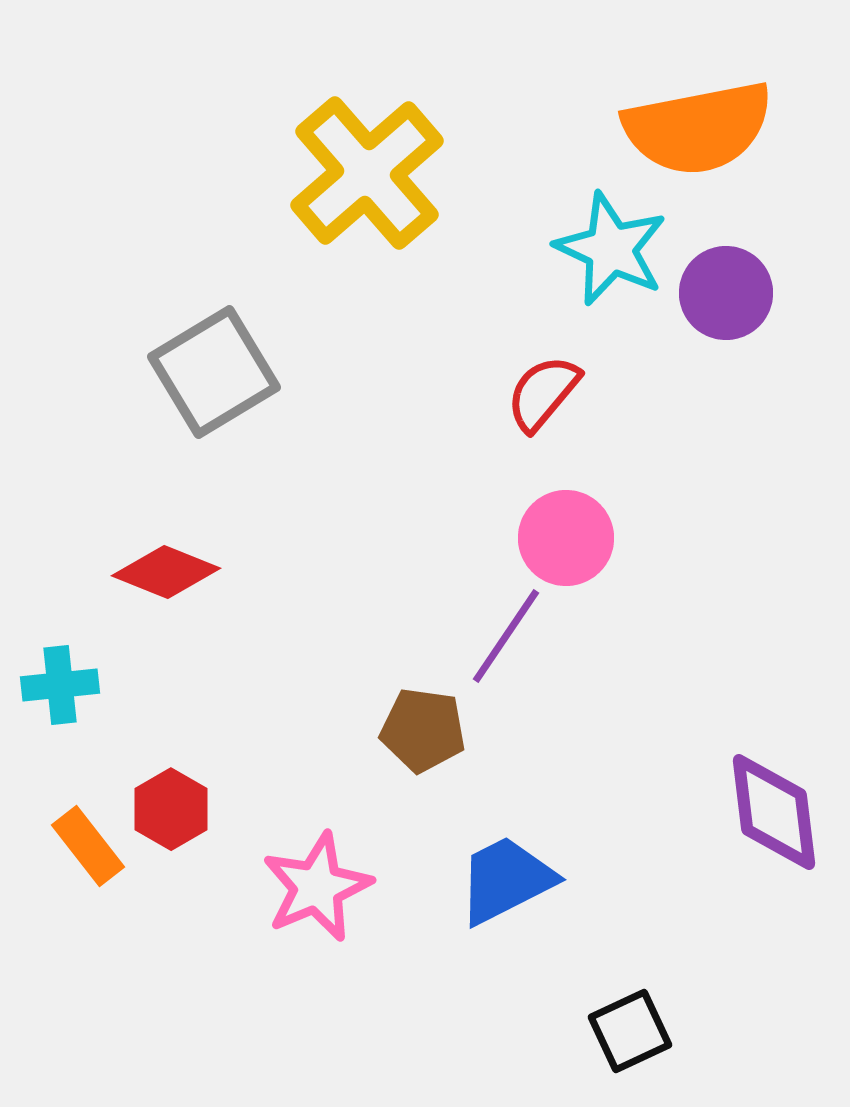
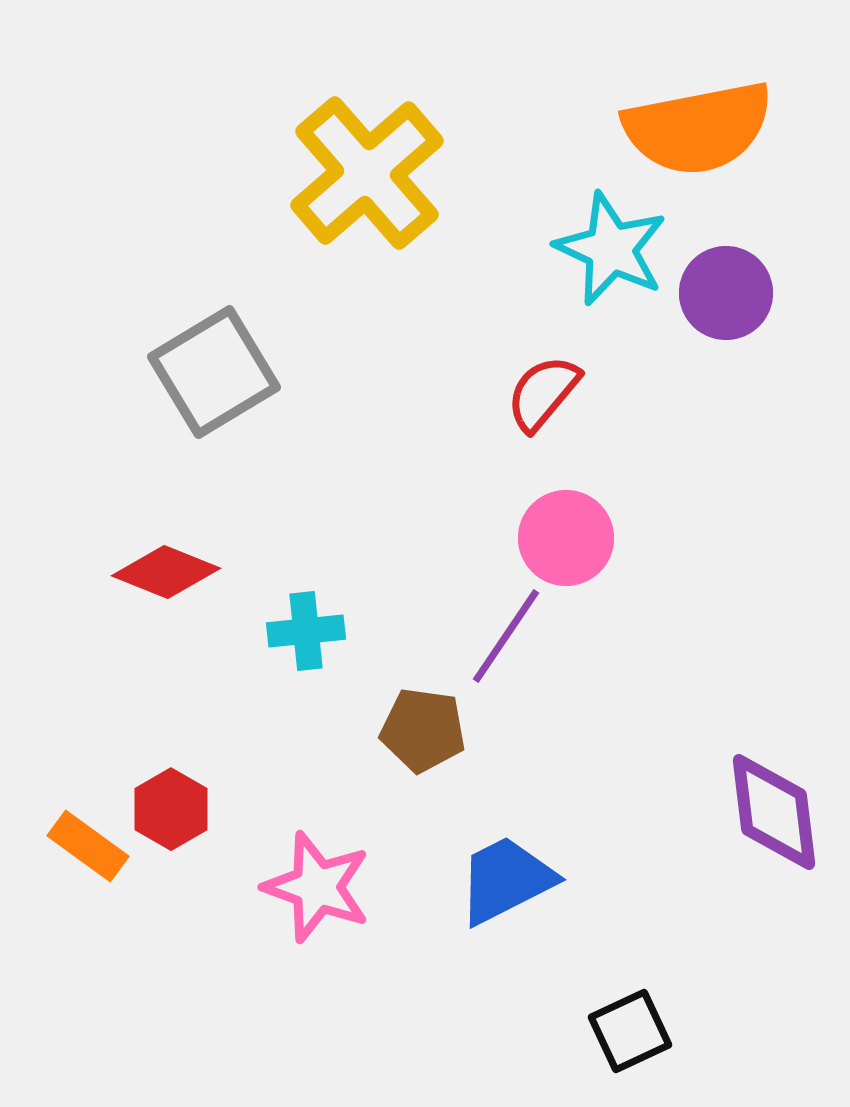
cyan cross: moved 246 px right, 54 px up
orange rectangle: rotated 16 degrees counterclockwise
pink star: rotated 29 degrees counterclockwise
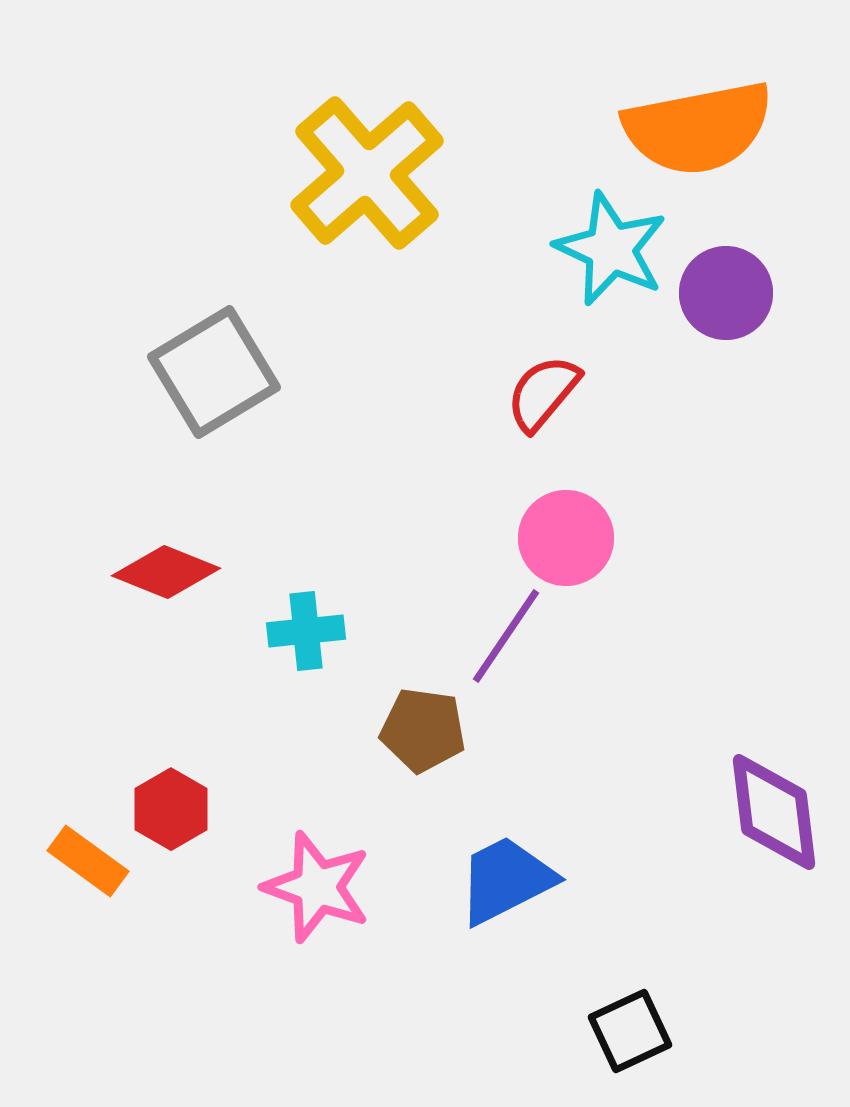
orange rectangle: moved 15 px down
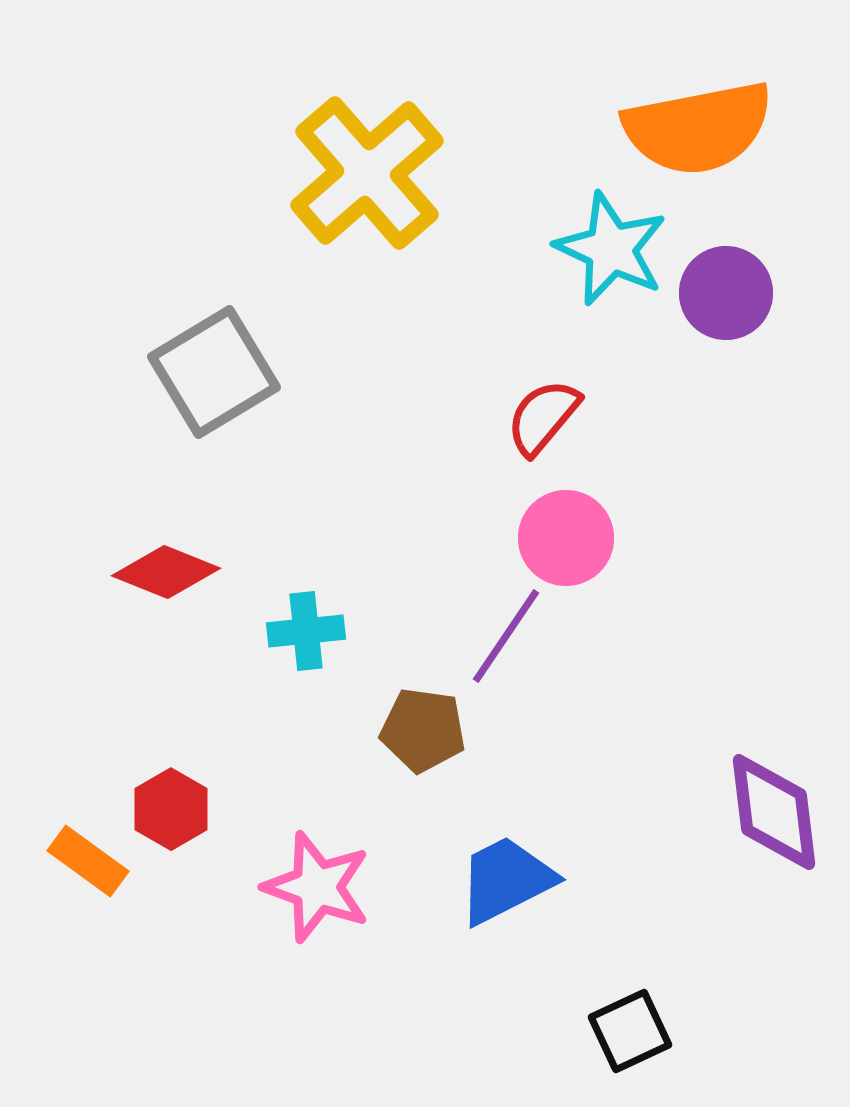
red semicircle: moved 24 px down
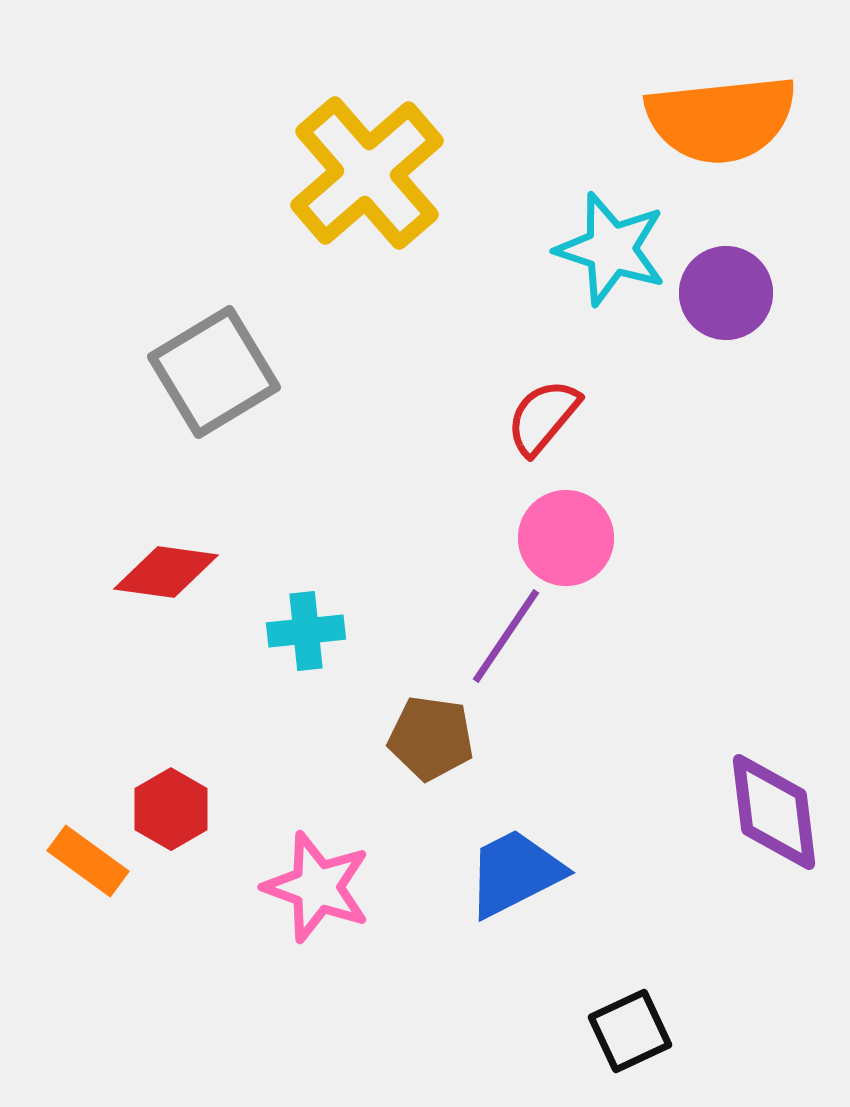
orange semicircle: moved 23 px right, 9 px up; rotated 5 degrees clockwise
cyan star: rotated 7 degrees counterclockwise
red diamond: rotated 14 degrees counterclockwise
brown pentagon: moved 8 px right, 8 px down
blue trapezoid: moved 9 px right, 7 px up
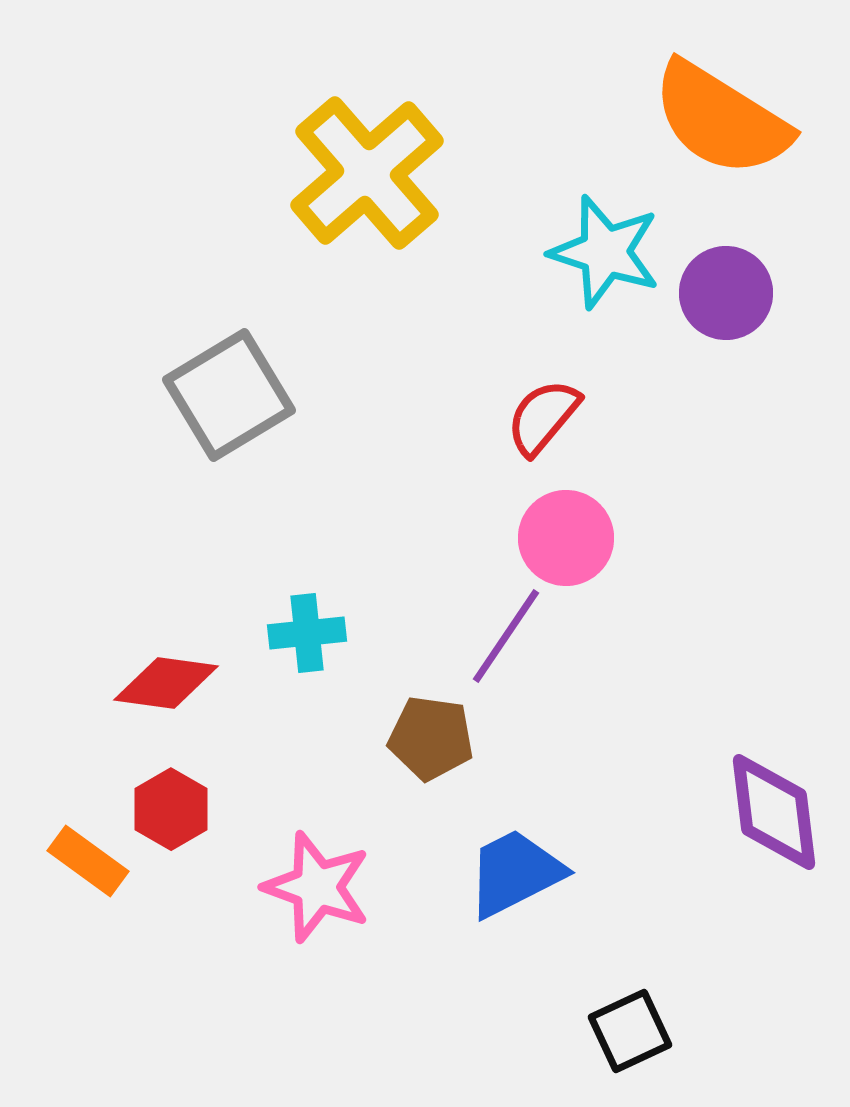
orange semicircle: rotated 38 degrees clockwise
cyan star: moved 6 px left, 3 px down
gray square: moved 15 px right, 23 px down
red diamond: moved 111 px down
cyan cross: moved 1 px right, 2 px down
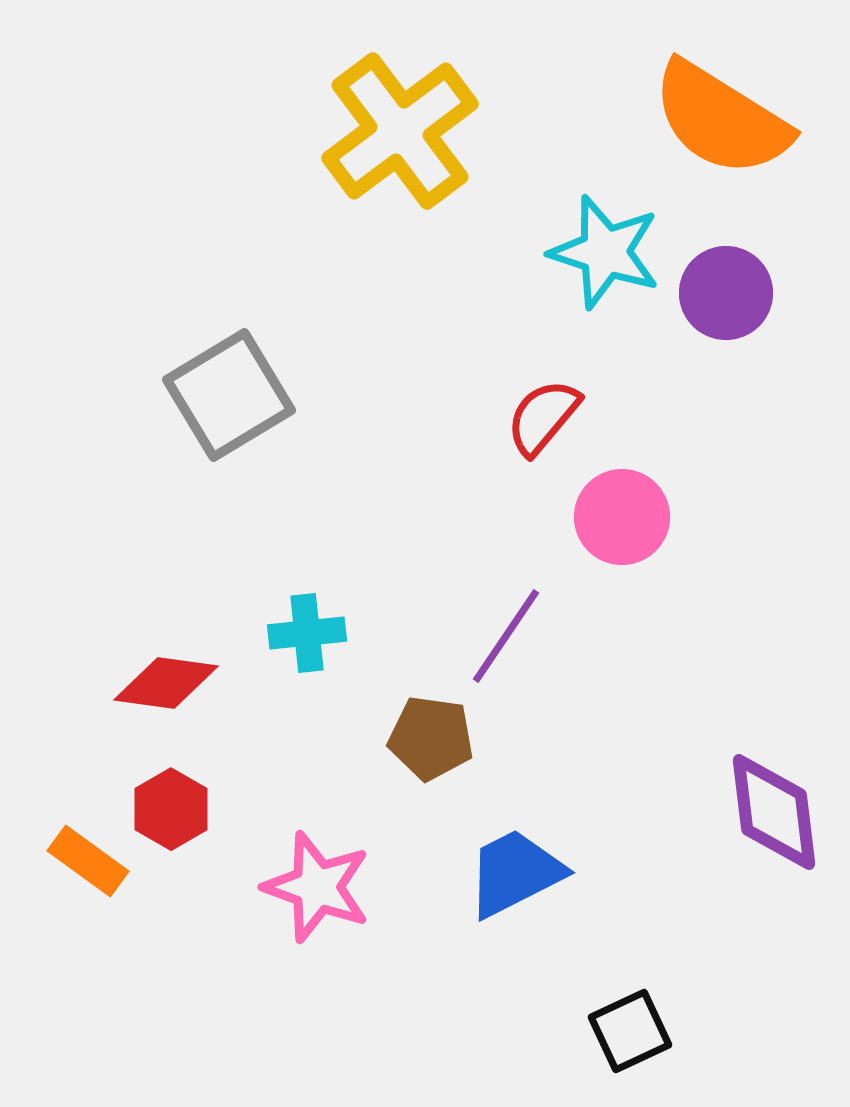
yellow cross: moved 33 px right, 42 px up; rotated 4 degrees clockwise
pink circle: moved 56 px right, 21 px up
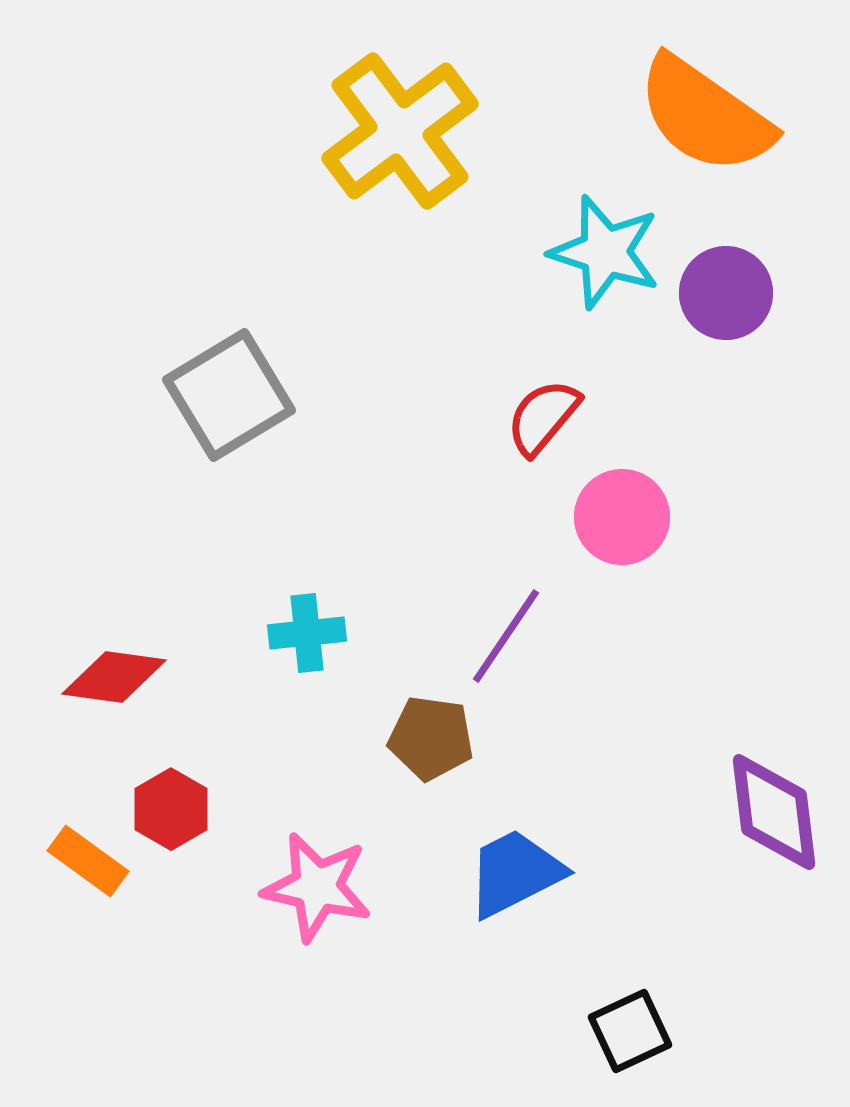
orange semicircle: moved 16 px left, 4 px up; rotated 3 degrees clockwise
red diamond: moved 52 px left, 6 px up
pink star: rotated 7 degrees counterclockwise
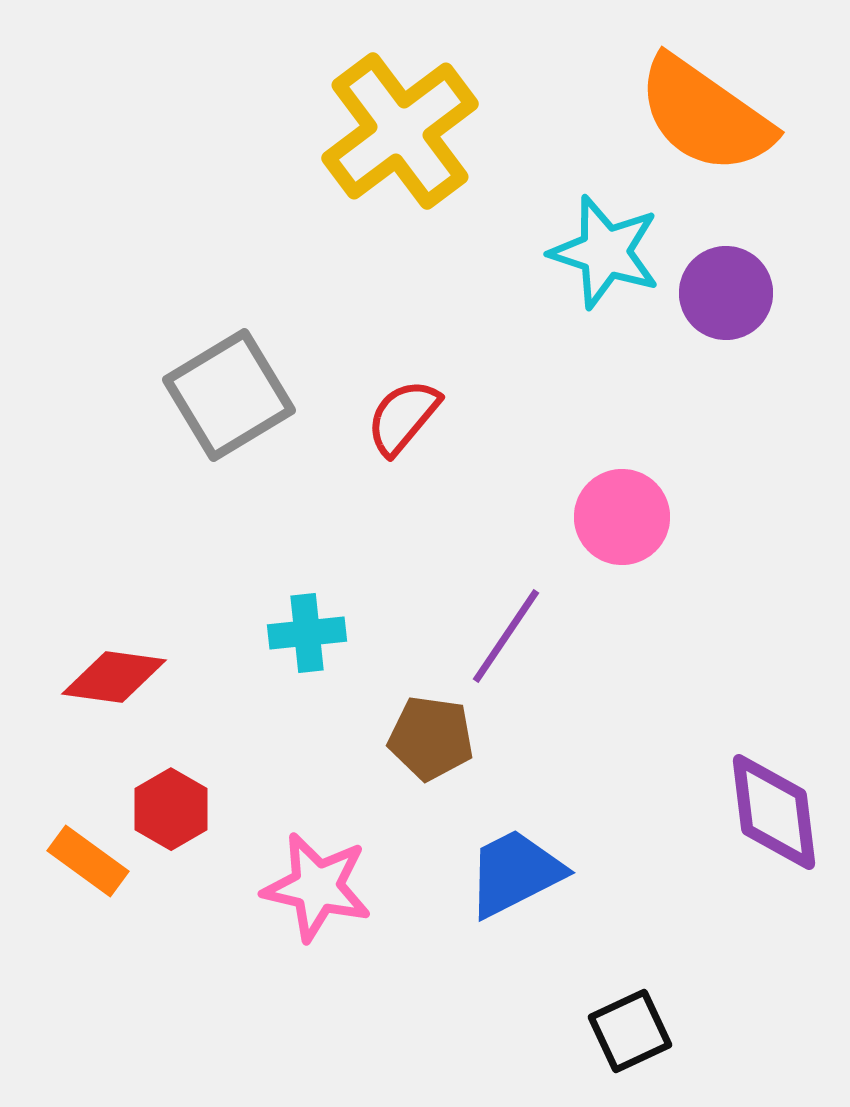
red semicircle: moved 140 px left
